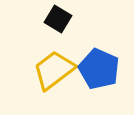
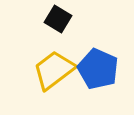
blue pentagon: moved 1 px left
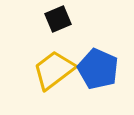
black square: rotated 36 degrees clockwise
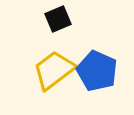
blue pentagon: moved 1 px left, 2 px down
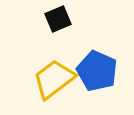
yellow trapezoid: moved 9 px down
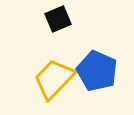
yellow trapezoid: rotated 9 degrees counterclockwise
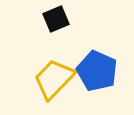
black square: moved 2 px left
